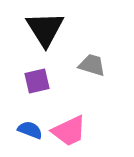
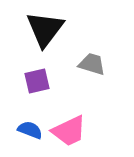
black triangle: rotated 9 degrees clockwise
gray trapezoid: moved 1 px up
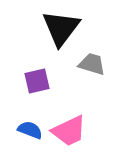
black triangle: moved 16 px right, 1 px up
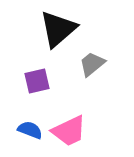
black triangle: moved 3 px left, 1 px down; rotated 12 degrees clockwise
gray trapezoid: rotated 56 degrees counterclockwise
